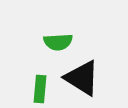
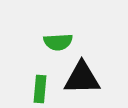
black triangle: rotated 33 degrees counterclockwise
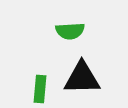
green semicircle: moved 12 px right, 11 px up
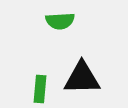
green semicircle: moved 10 px left, 10 px up
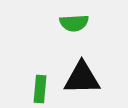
green semicircle: moved 14 px right, 2 px down
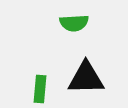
black triangle: moved 4 px right
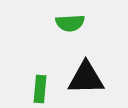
green semicircle: moved 4 px left
